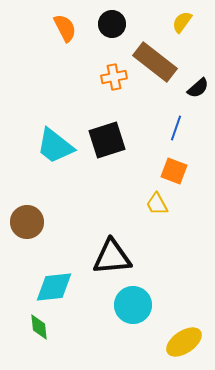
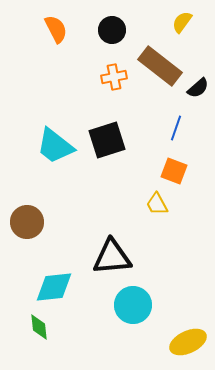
black circle: moved 6 px down
orange semicircle: moved 9 px left, 1 px down
brown rectangle: moved 5 px right, 4 px down
yellow ellipse: moved 4 px right; rotated 9 degrees clockwise
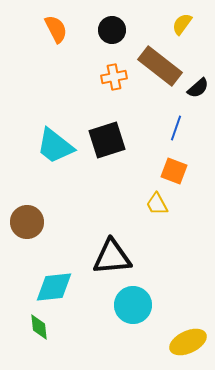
yellow semicircle: moved 2 px down
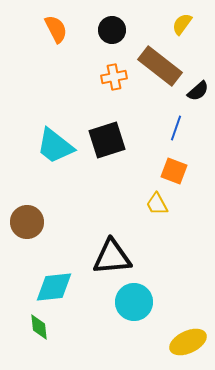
black semicircle: moved 3 px down
cyan circle: moved 1 px right, 3 px up
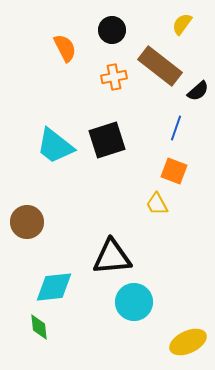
orange semicircle: moved 9 px right, 19 px down
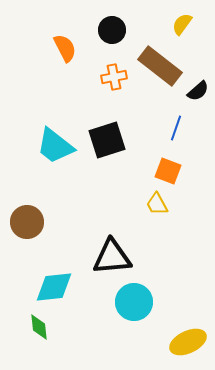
orange square: moved 6 px left
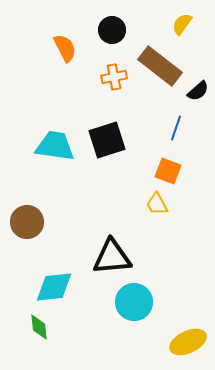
cyan trapezoid: rotated 150 degrees clockwise
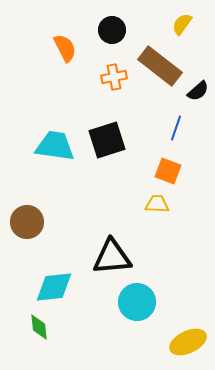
yellow trapezoid: rotated 120 degrees clockwise
cyan circle: moved 3 px right
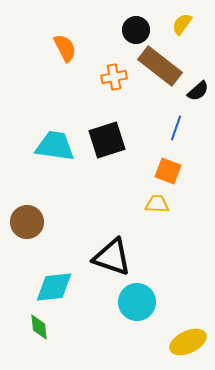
black circle: moved 24 px right
black triangle: rotated 24 degrees clockwise
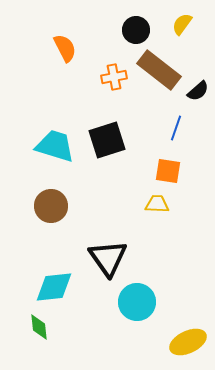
brown rectangle: moved 1 px left, 4 px down
cyan trapezoid: rotated 9 degrees clockwise
orange square: rotated 12 degrees counterclockwise
brown circle: moved 24 px right, 16 px up
black triangle: moved 4 px left, 1 px down; rotated 36 degrees clockwise
